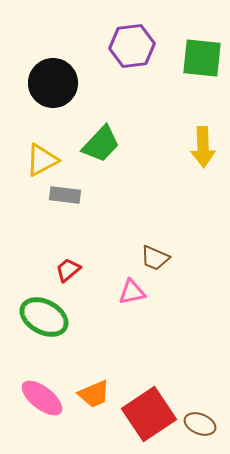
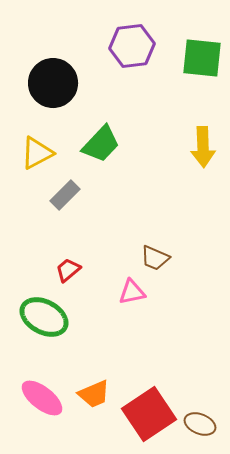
yellow triangle: moved 5 px left, 7 px up
gray rectangle: rotated 52 degrees counterclockwise
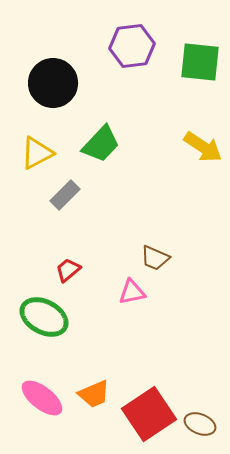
green square: moved 2 px left, 4 px down
yellow arrow: rotated 54 degrees counterclockwise
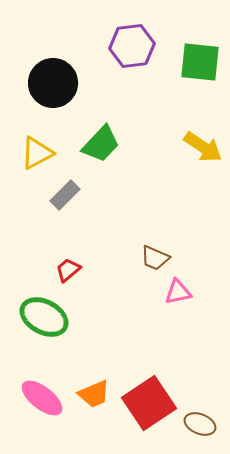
pink triangle: moved 46 px right
red square: moved 11 px up
